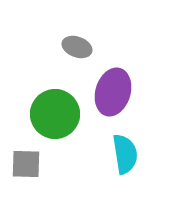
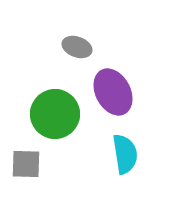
purple ellipse: rotated 45 degrees counterclockwise
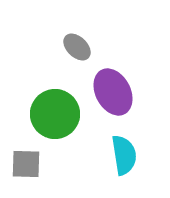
gray ellipse: rotated 24 degrees clockwise
cyan semicircle: moved 1 px left, 1 px down
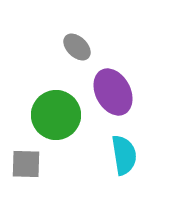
green circle: moved 1 px right, 1 px down
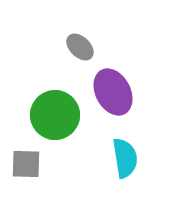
gray ellipse: moved 3 px right
green circle: moved 1 px left
cyan semicircle: moved 1 px right, 3 px down
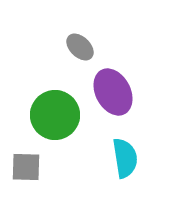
gray square: moved 3 px down
